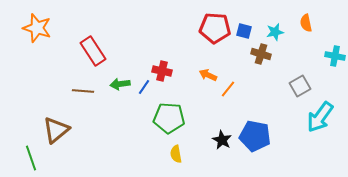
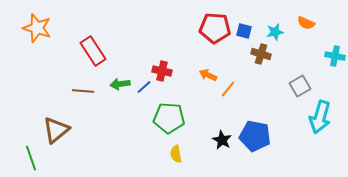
orange semicircle: rotated 54 degrees counterclockwise
blue line: rotated 14 degrees clockwise
cyan arrow: rotated 20 degrees counterclockwise
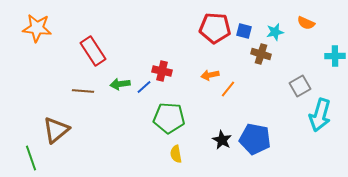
orange star: rotated 12 degrees counterclockwise
cyan cross: rotated 12 degrees counterclockwise
orange arrow: moved 2 px right; rotated 36 degrees counterclockwise
cyan arrow: moved 2 px up
blue pentagon: moved 3 px down
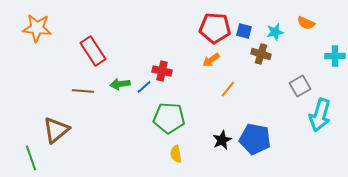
orange arrow: moved 1 px right, 15 px up; rotated 24 degrees counterclockwise
black star: rotated 18 degrees clockwise
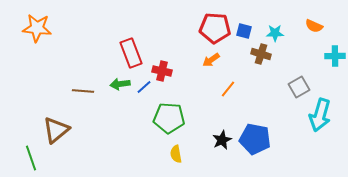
orange semicircle: moved 8 px right, 3 px down
cyan star: moved 1 px down; rotated 12 degrees clockwise
red rectangle: moved 38 px right, 2 px down; rotated 12 degrees clockwise
gray square: moved 1 px left, 1 px down
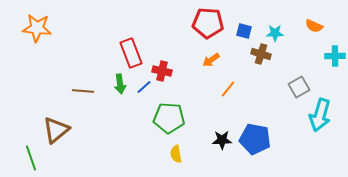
red pentagon: moved 7 px left, 5 px up
green arrow: rotated 90 degrees counterclockwise
black star: rotated 24 degrees clockwise
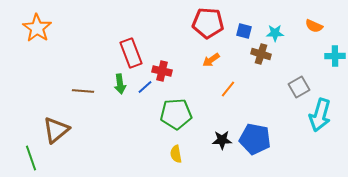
orange star: rotated 28 degrees clockwise
blue line: moved 1 px right
green pentagon: moved 7 px right, 4 px up; rotated 8 degrees counterclockwise
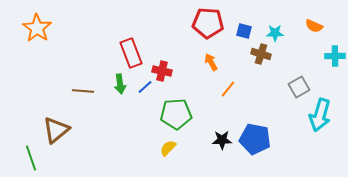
orange arrow: moved 2 px down; rotated 96 degrees clockwise
yellow semicircle: moved 8 px left, 6 px up; rotated 54 degrees clockwise
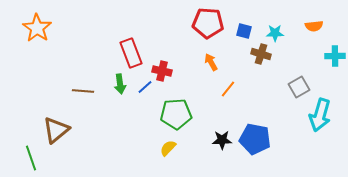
orange semicircle: rotated 30 degrees counterclockwise
